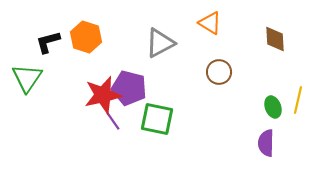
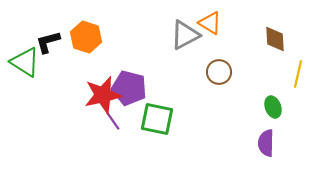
gray triangle: moved 25 px right, 8 px up
green triangle: moved 2 px left, 16 px up; rotated 32 degrees counterclockwise
yellow line: moved 26 px up
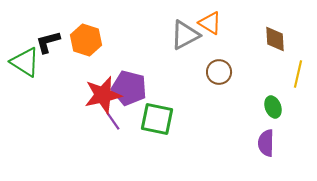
orange hexagon: moved 3 px down
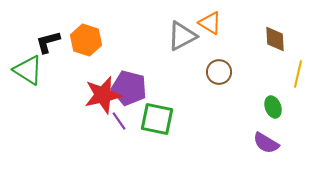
gray triangle: moved 3 px left, 1 px down
green triangle: moved 3 px right, 8 px down
purple line: moved 6 px right
purple semicircle: rotated 60 degrees counterclockwise
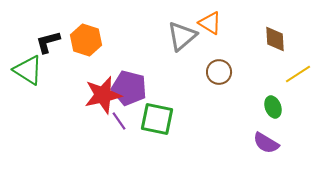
gray triangle: rotated 12 degrees counterclockwise
yellow line: rotated 44 degrees clockwise
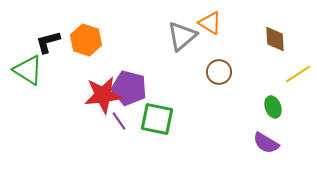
red star: rotated 6 degrees clockwise
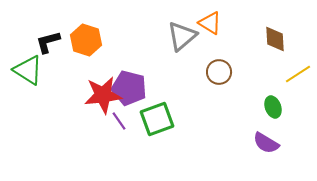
green square: rotated 32 degrees counterclockwise
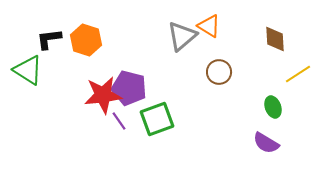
orange triangle: moved 1 px left, 3 px down
black L-shape: moved 1 px right, 3 px up; rotated 8 degrees clockwise
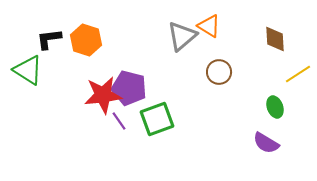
green ellipse: moved 2 px right
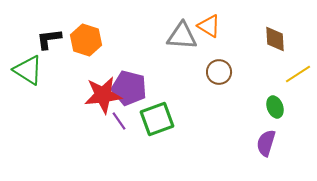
gray triangle: rotated 44 degrees clockwise
purple semicircle: rotated 76 degrees clockwise
